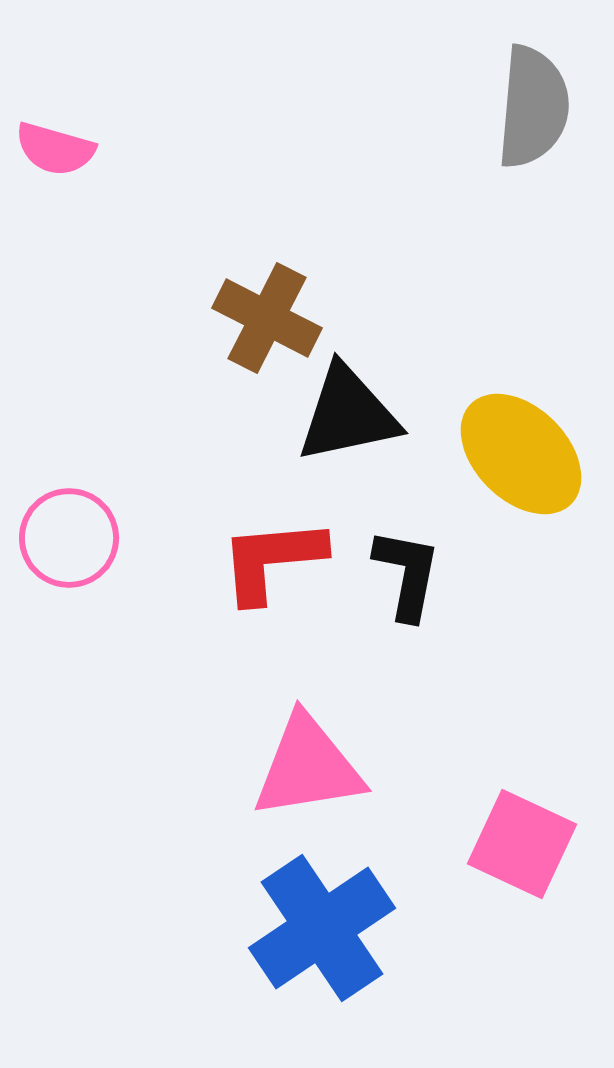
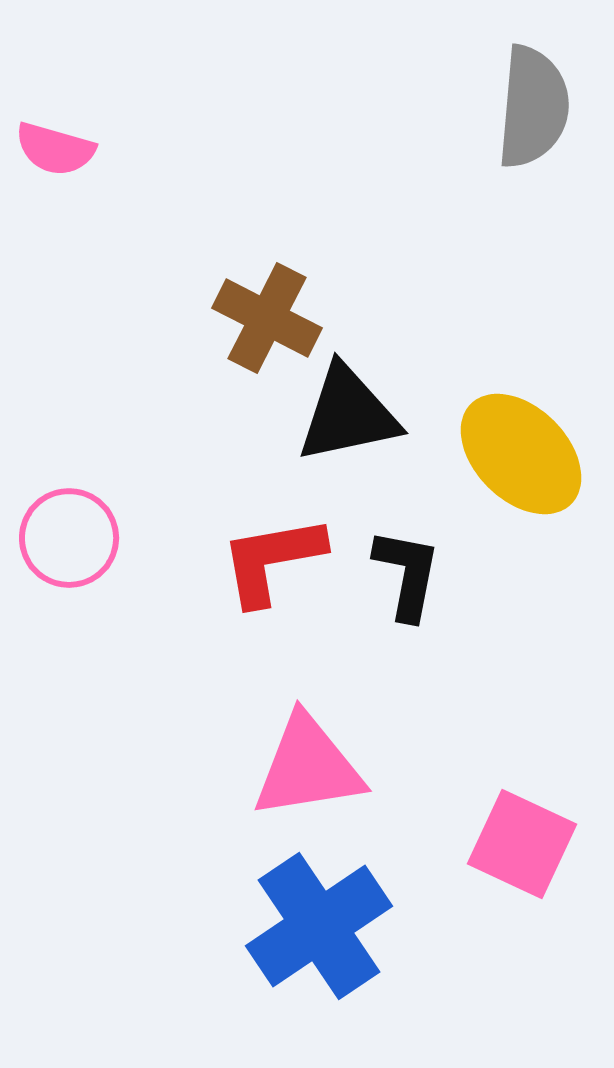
red L-shape: rotated 5 degrees counterclockwise
blue cross: moved 3 px left, 2 px up
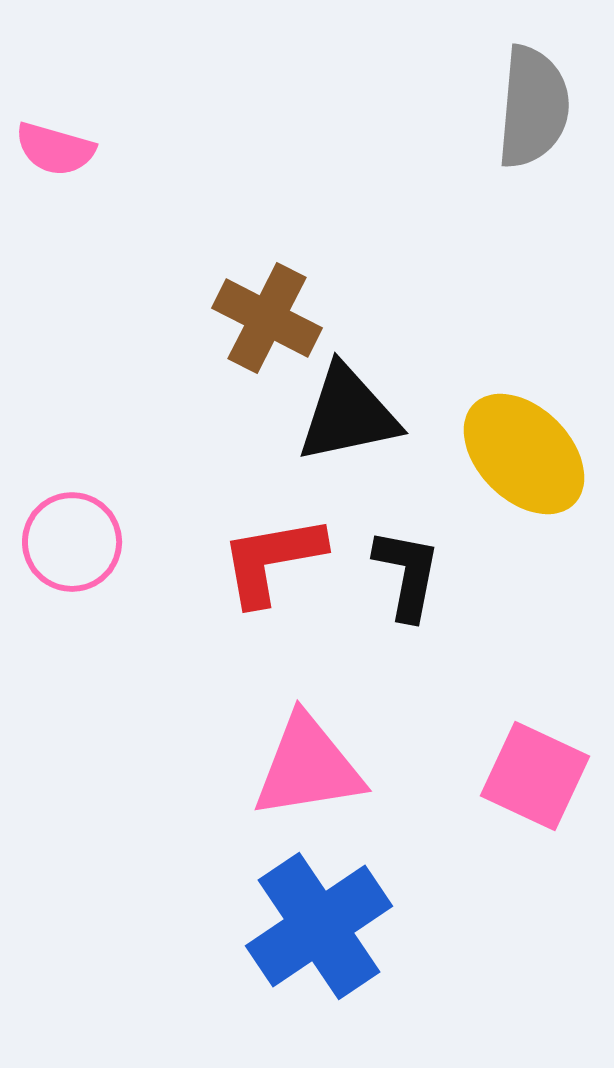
yellow ellipse: moved 3 px right
pink circle: moved 3 px right, 4 px down
pink square: moved 13 px right, 68 px up
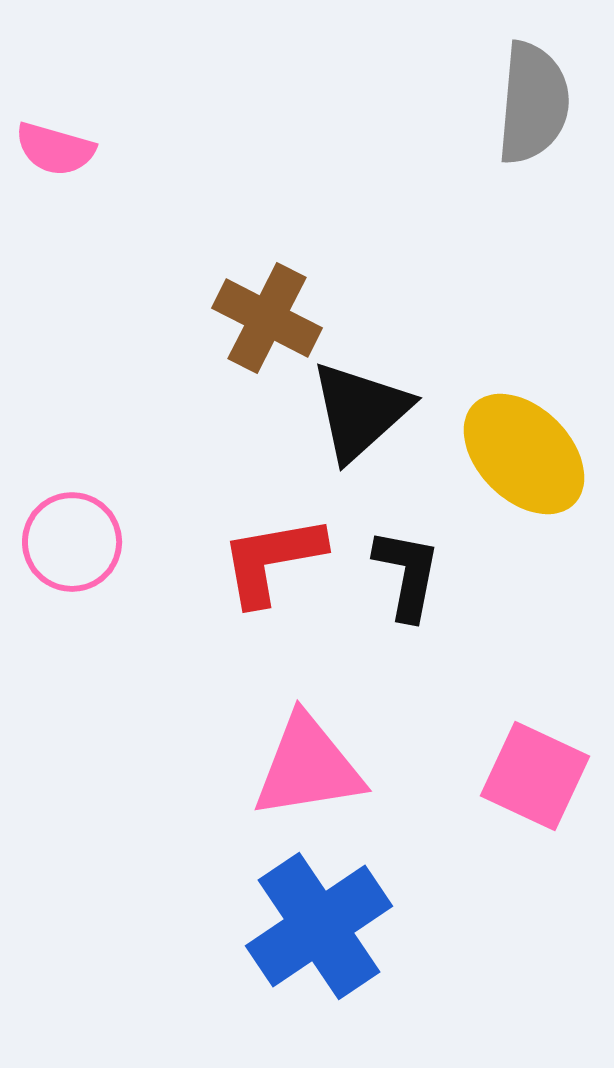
gray semicircle: moved 4 px up
black triangle: moved 12 px right, 3 px up; rotated 30 degrees counterclockwise
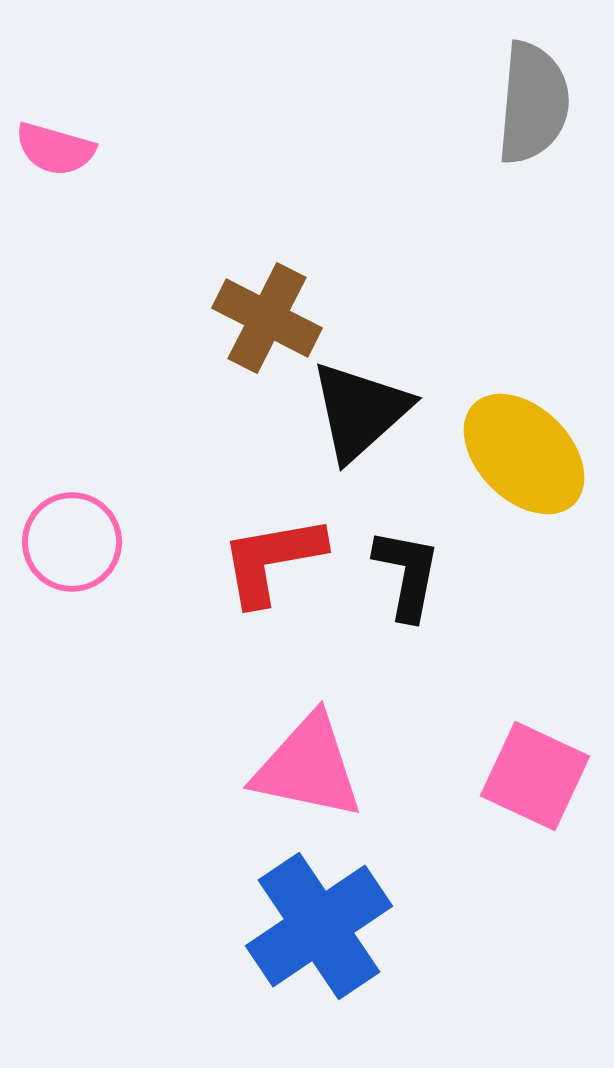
pink triangle: rotated 21 degrees clockwise
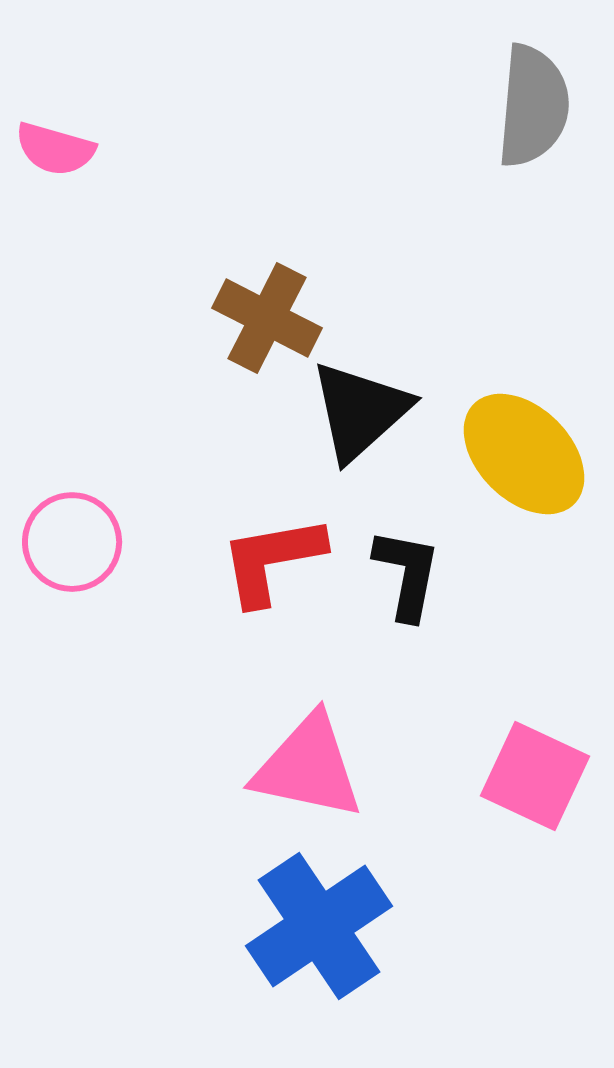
gray semicircle: moved 3 px down
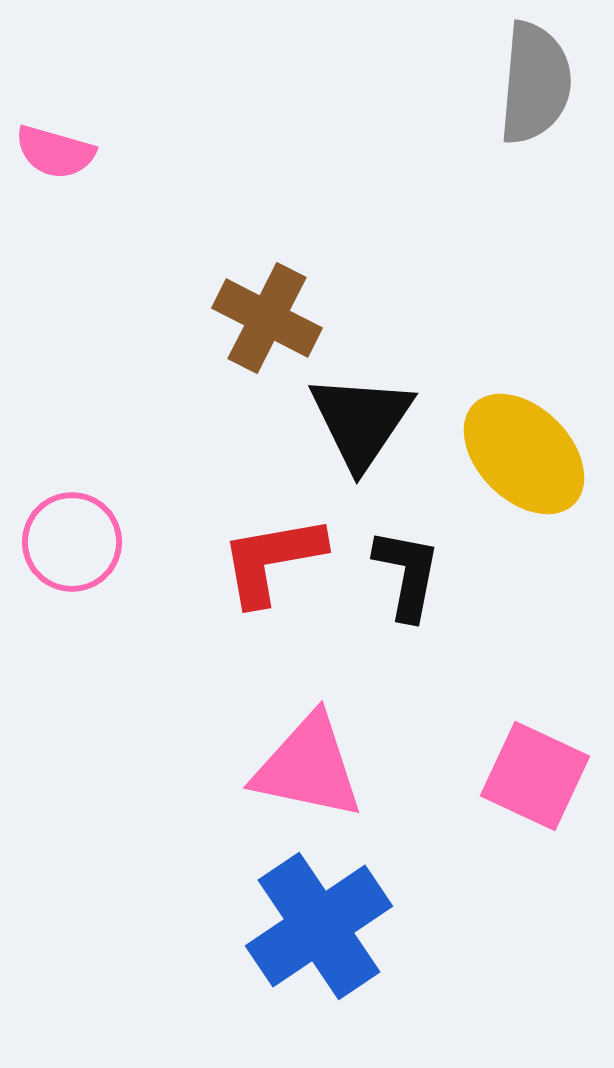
gray semicircle: moved 2 px right, 23 px up
pink semicircle: moved 3 px down
black triangle: moved 1 px right, 10 px down; rotated 14 degrees counterclockwise
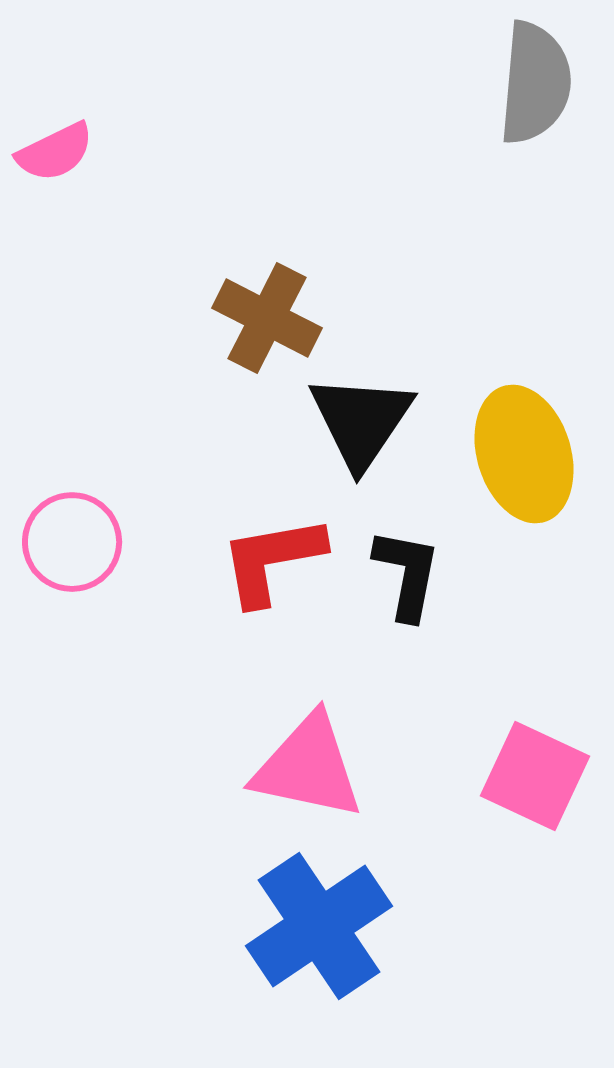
pink semicircle: rotated 42 degrees counterclockwise
yellow ellipse: rotated 28 degrees clockwise
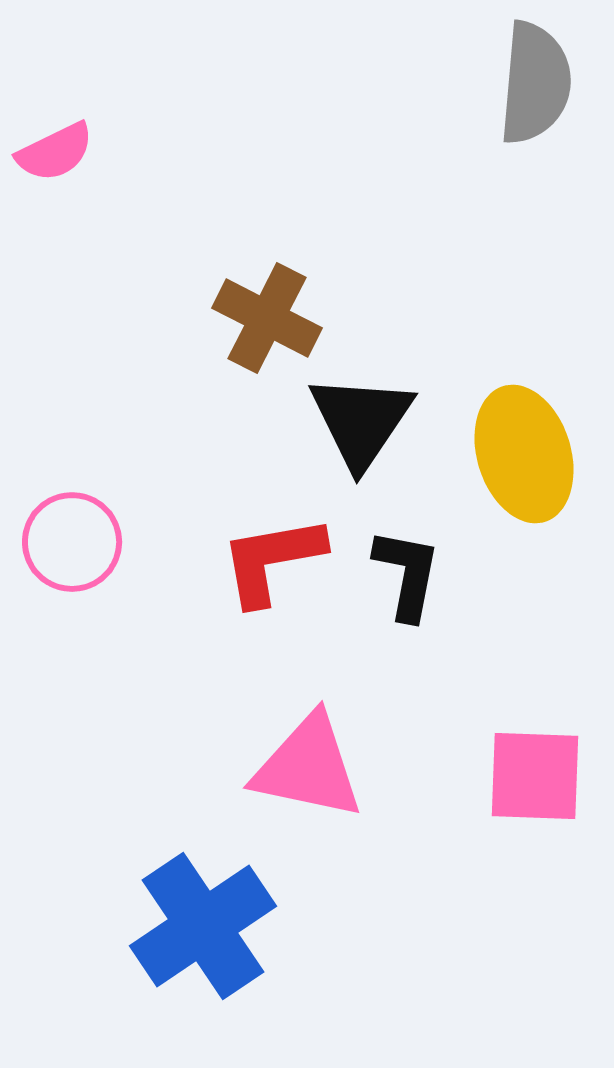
pink square: rotated 23 degrees counterclockwise
blue cross: moved 116 px left
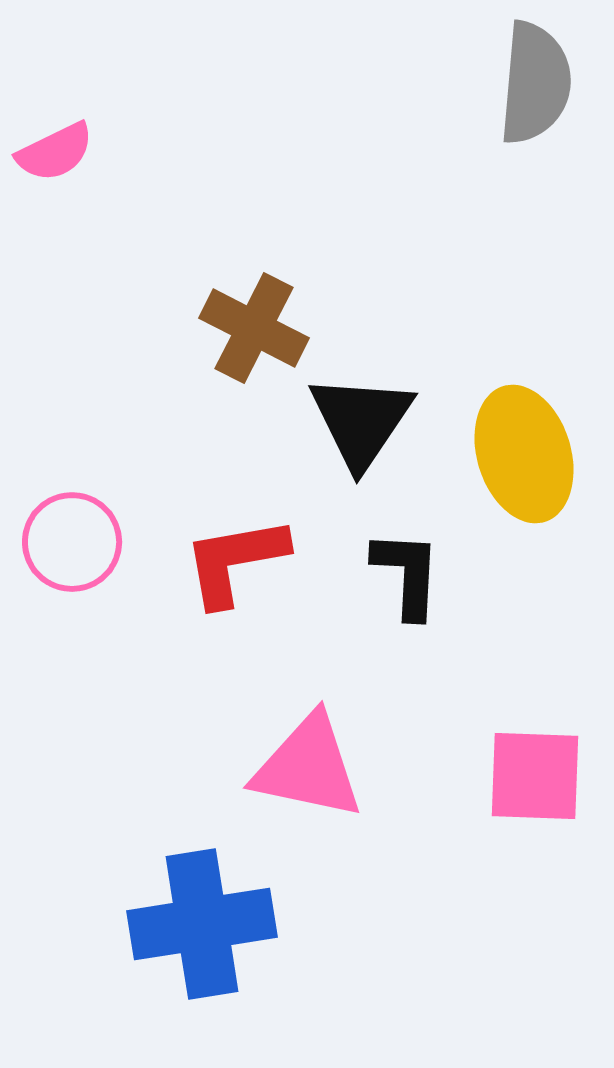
brown cross: moved 13 px left, 10 px down
red L-shape: moved 37 px left, 1 px down
black L-shape: rotated 8 degrees counterclockwise
blue cross: moved 1 px left, 2 px up; rotated 25 degrees clockwise
